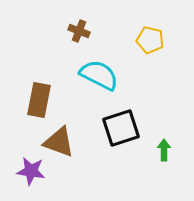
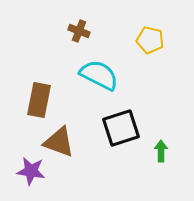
green arrow: moved 3 px left, 1 px down
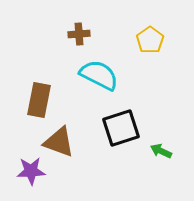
brown cross: moved 3 px down; rotated 25 degrees counterclockwise
yellow pentagon: rotated 24 degrees clockwise
green arrow: rotated 65 degrees counterclockwise
purple star: rotated 12 degrees counterclockwise
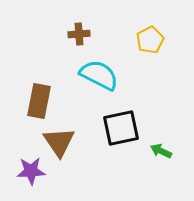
yellow pentagon: rotated 8 degrees clockwise
brown rectangle: moved 1 px down
black square: rotated 6 degrees clockwise
brown triangle: rotated 36 degrees clockwise
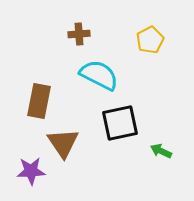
black square: moved 1 px left, 5 px up
brown triangle: moved 4 px right, 1 px down
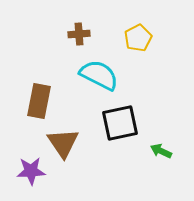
yellow pentagon: moved 12 px left, 2 px up
